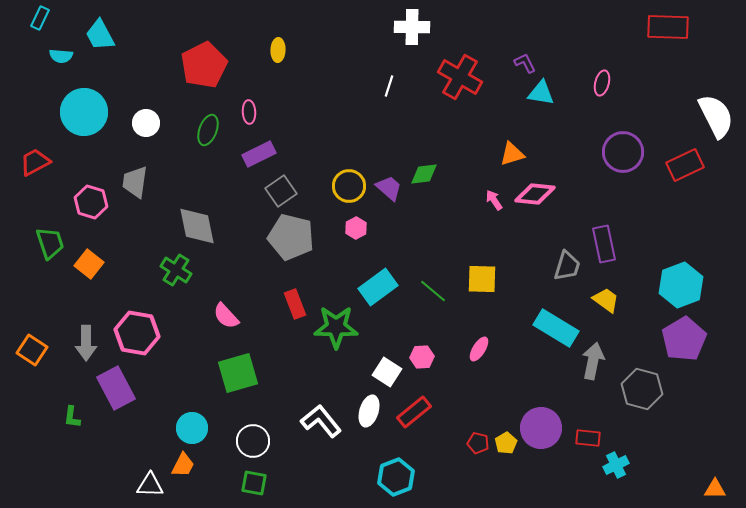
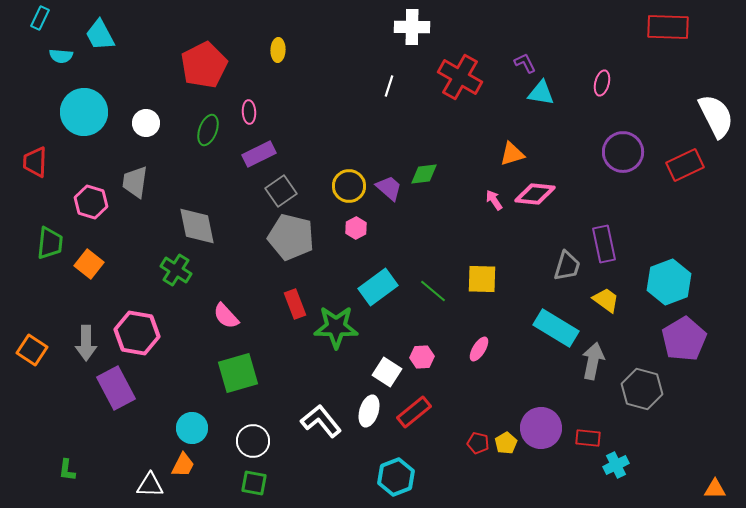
red trapezoid at (35, 162): rotated 60 degrees counterclockwise
green trapezoid at (50, 243): rotated 24 degrees clockwise
cyan hexagon at (681, 285): moved 12 px left, 3 px up
green L-shape at (72, 417): moved 5 px left, 53 px down
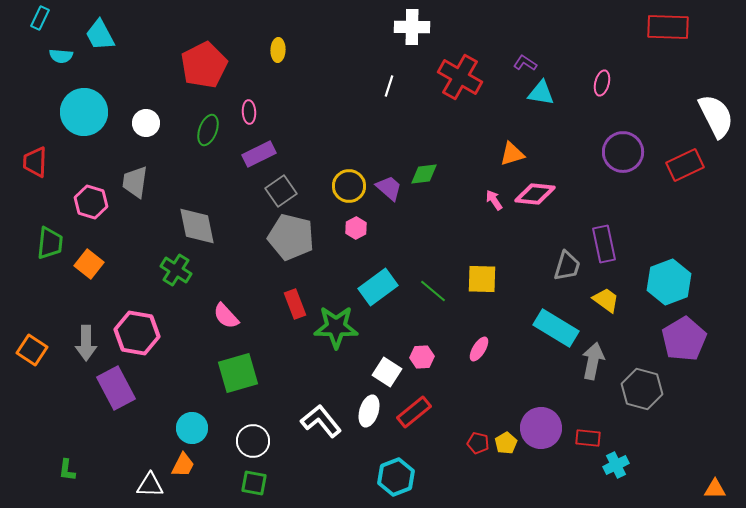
purple L-shape at (525, 63): rotated 30 degrees counterclockwise
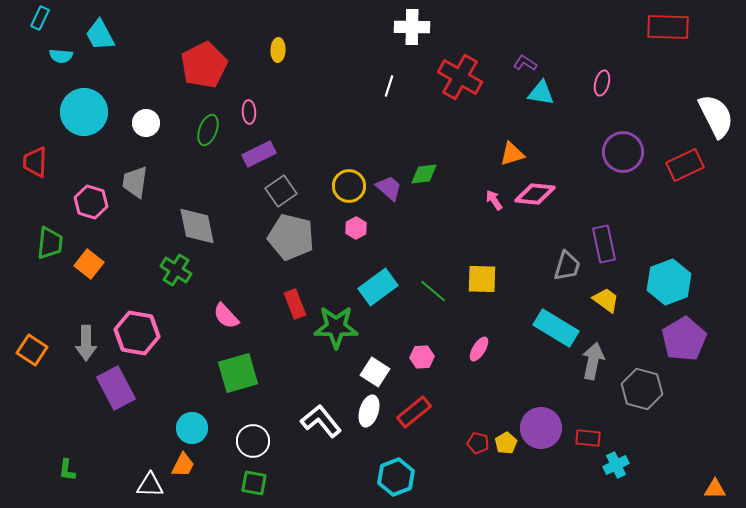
white square at (387, 372): moved 12 px left
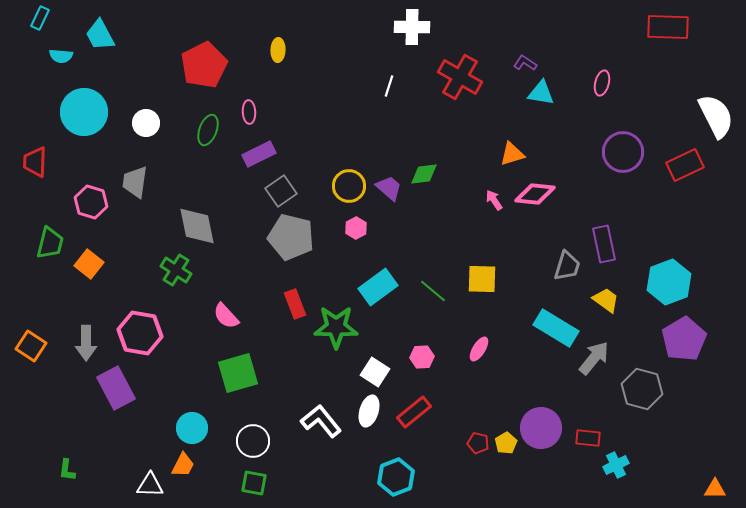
green trapezoid at (50, 243): rotated 8 degrees clockwise
pink hexagon at (137, 333): moved 3 px right
orange square at (32, 350): moved 1 px left, 4 px up
gray arrow at (593, 361): moved 1 px right, 3 px up; rotated 27 degrees clockwise
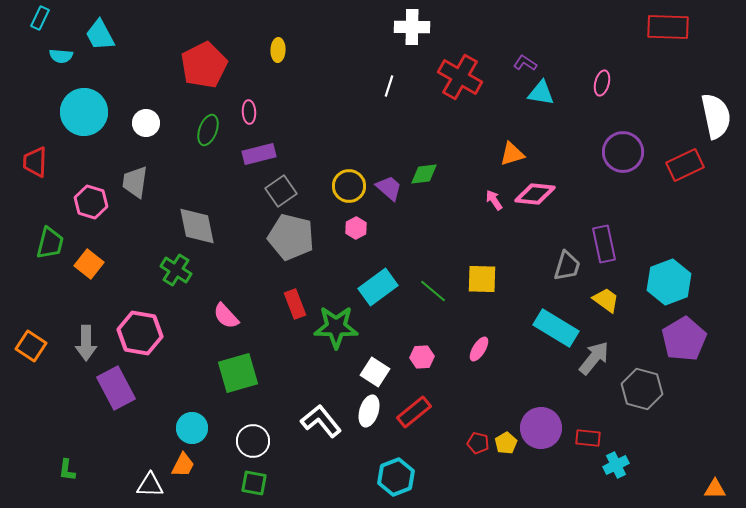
white semicircle at (716, 116): rotated 15 degrees clockwise
purple rectangle at (259, 154): rotated 12 degrees clockwise
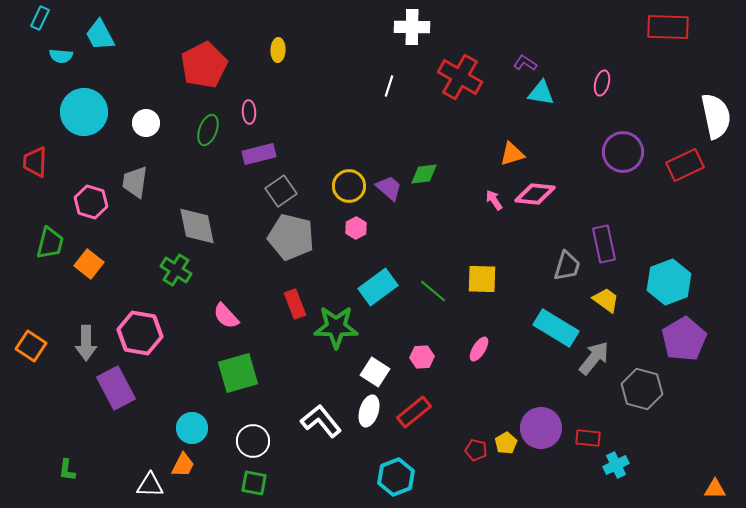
red pentagon at (478, 443): moved 2 px left, 7 px down
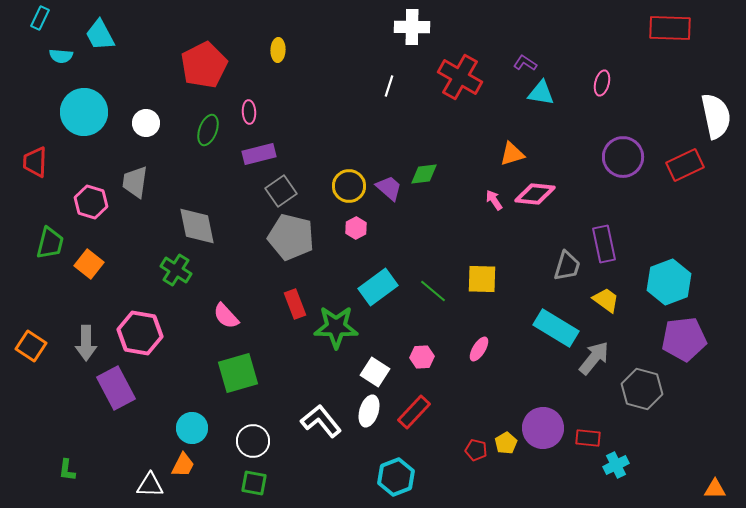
red rectangle at (668, 27): moved 2 px right, 1 px down
purple circle at (623, 152): moved 5 px down
purple pentagon at (684, 339): rotated 24 degrees clockwise
red rectangle at (414, 412): rotated 8 degrees counterclockwise
purple circle at (541, 428): moved 2 px right
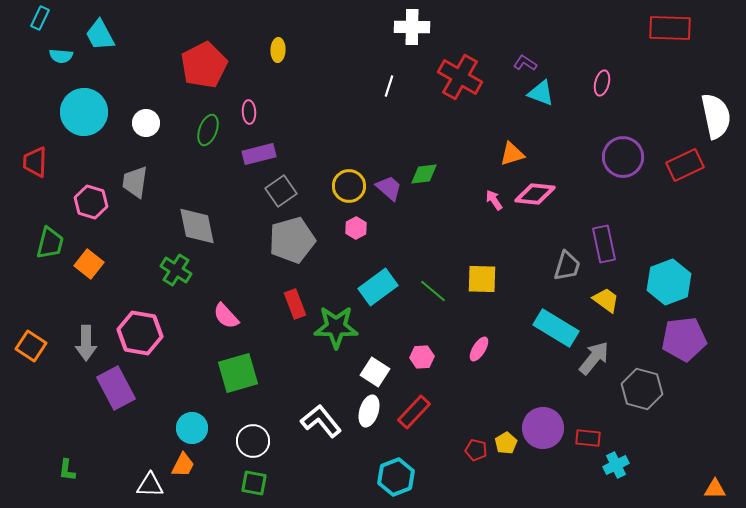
cyan triangle at (541, 93): rotated 12 degrees clockwise
gray pentagon at (291, 237): moved 1 px right, 3 px down; rotated 30 degrees counterclockwise
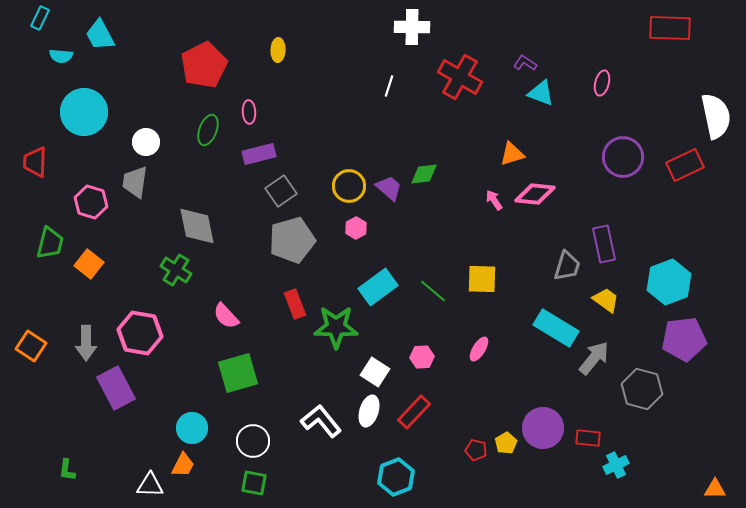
white circle at (146, 123): moved 19 px down
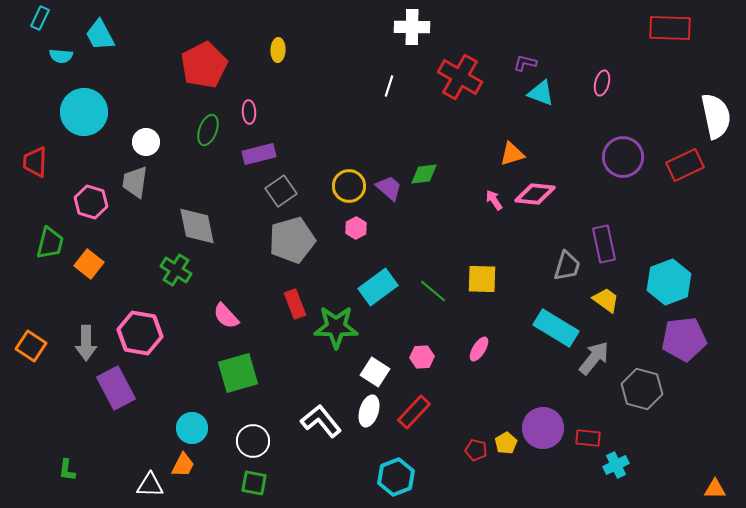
purple L-shape at (525, 63): rotated 20 degrees counterclockwise
